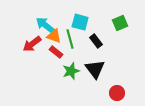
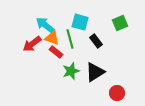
orange triangle: moved 2 px left, 2 px down
black triangle: moved 3 px down; rotated 35 degrees clockwise
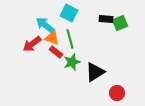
cyan square: moved 11 px left, 9 px up; rotated 12 degrees clockwise
black rectangle: moved 10 px right, 22 px up; rotated 48 degrees counterclockwise
green star: moved 1 px right, 9 px up
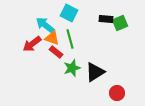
green star: moved 6 px down
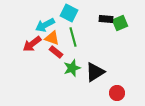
cyan arrow: rotated 66 degrees counterclockwise
green line: moved 3 px right, 2 px up
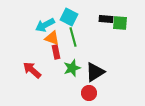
cyan square: moved 4 px down
green square: rotated 28 degrees clockwise
red arrow: moved 26 px down; rotated 78 degrees clockwise
red rectangle: rotated 40 degrees clockwise
red circle: moved 28 px left
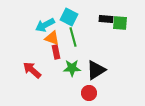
green star: rotated 18 degrees clockwise
black triangle: moved 1 px right, 2 px up
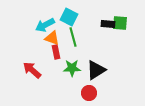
black rectangle: moved 2 px right, 5 px down
